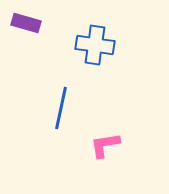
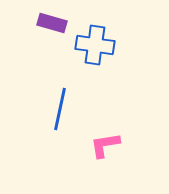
purple rectangle: moved 26 px right
blue line: moved 1 px left, 1 px down
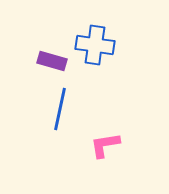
purple rectangle: moved 38 px down
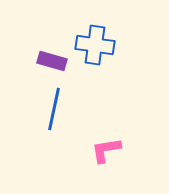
blue line: moved 6 px left
pink L-shape: moved 1 px right, 5 px down
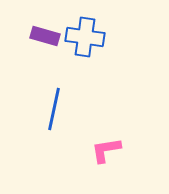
blue cross: moved 10 px left, 8 px up
purple rectangle: moved 7 px left, 25 px up
